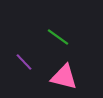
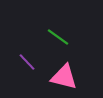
purple line: moved 3 px right
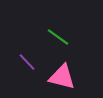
pink triangle: moved 2 px left
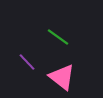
pink triangle: rotated 24 degrees clockwise
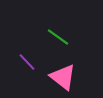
pink triangle: moved 1 px right
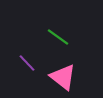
purple line: moved 1 px down
